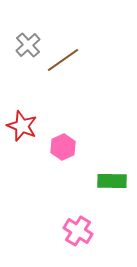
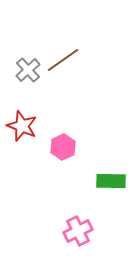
gray cross: moved 25 px down
green rectangle: moved 1 px left
pink cross: rotated 32 degrees clockwise
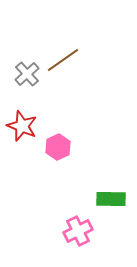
gray cross: moved 1 px left, 4 px down
pink hexagon: moved 5 px left
green rectangle: moved 18 px down
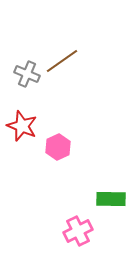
brown line: moved 1 px left, 1 px down
gray cross: rotated 25 degrees counterclockwise
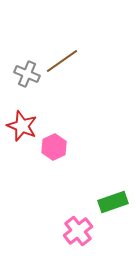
pink hexagon: moved 4 px left
green rectangle: moved 2 px right, 3 px down; rotated 20 degrees counterclockwise
pink cross: rotated 12 degrees counterclockwise
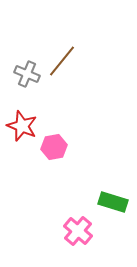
brown line: rotated 16 degrees counterclockwise
pink hexagon: rotated 15 degrees clockwise
green rectangle: rotated 36 degrees clockwise
pink cross: rotated 12 degrees counterclockwise
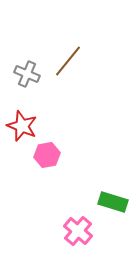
brown line: moved 6 px right
pink hexagon: moved 7 px left, 8 px down
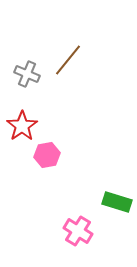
brown line: moved 1 px up
red star: rotated 16 degrees clockwise
green rectangle: moved 4 px right
pink cross: rotated 8 degrees counterclockwise
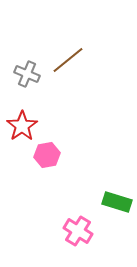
brown line: rotated 12 degrees clockwise
